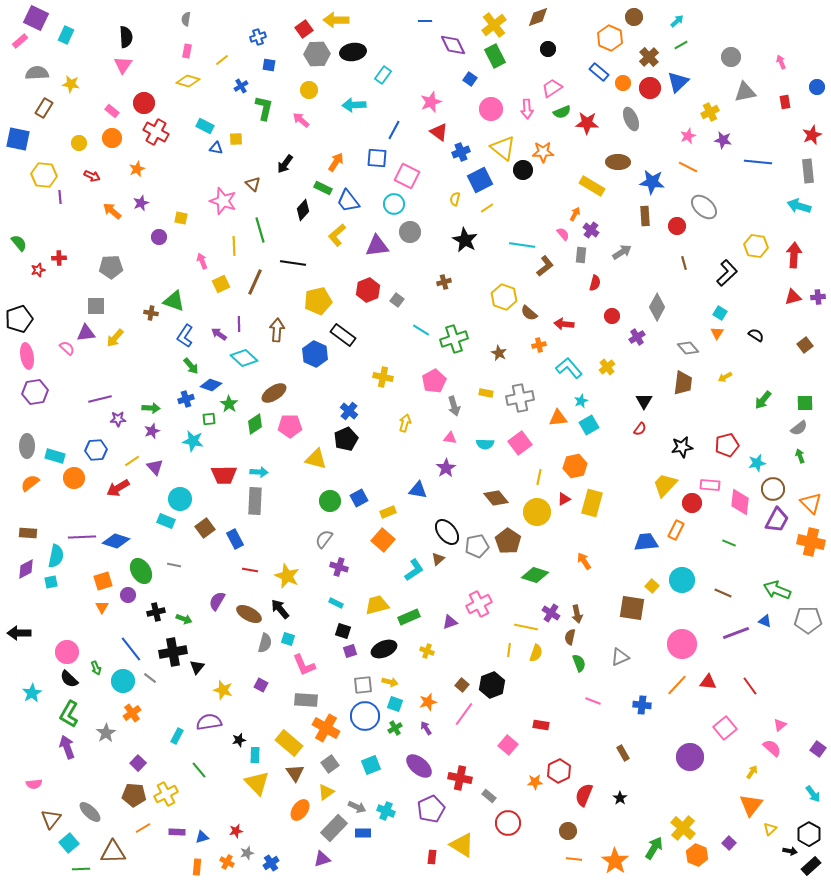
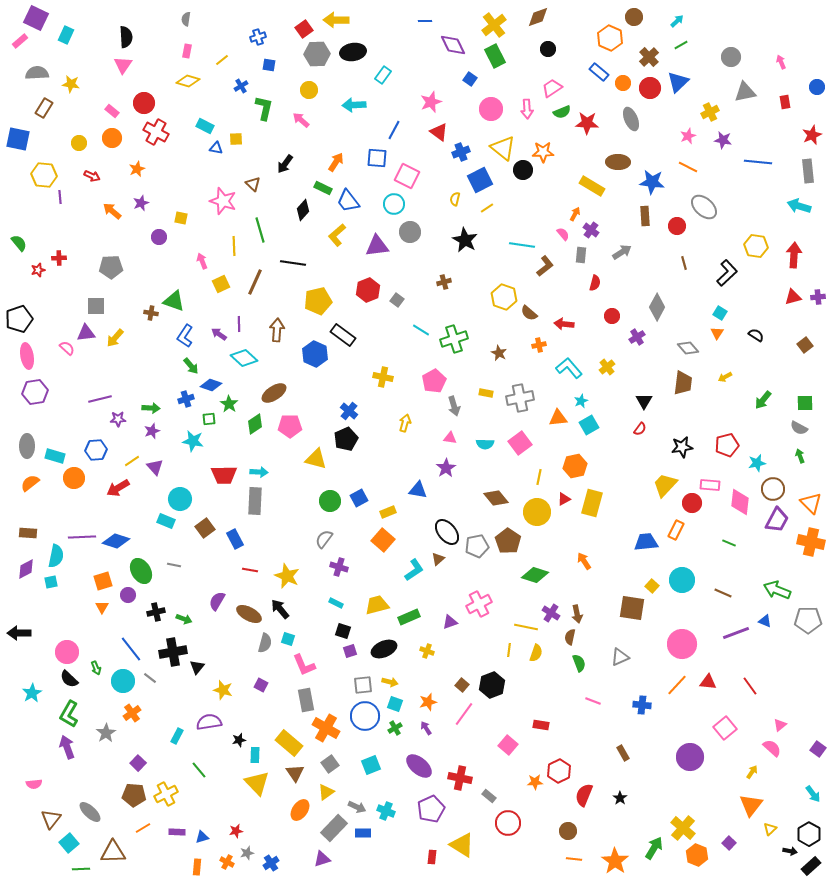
gray semicircle at (799, 428): rotated 66 degrees clockwise
gray rectangle at (306, 700): rotated 75 degrees clockwise
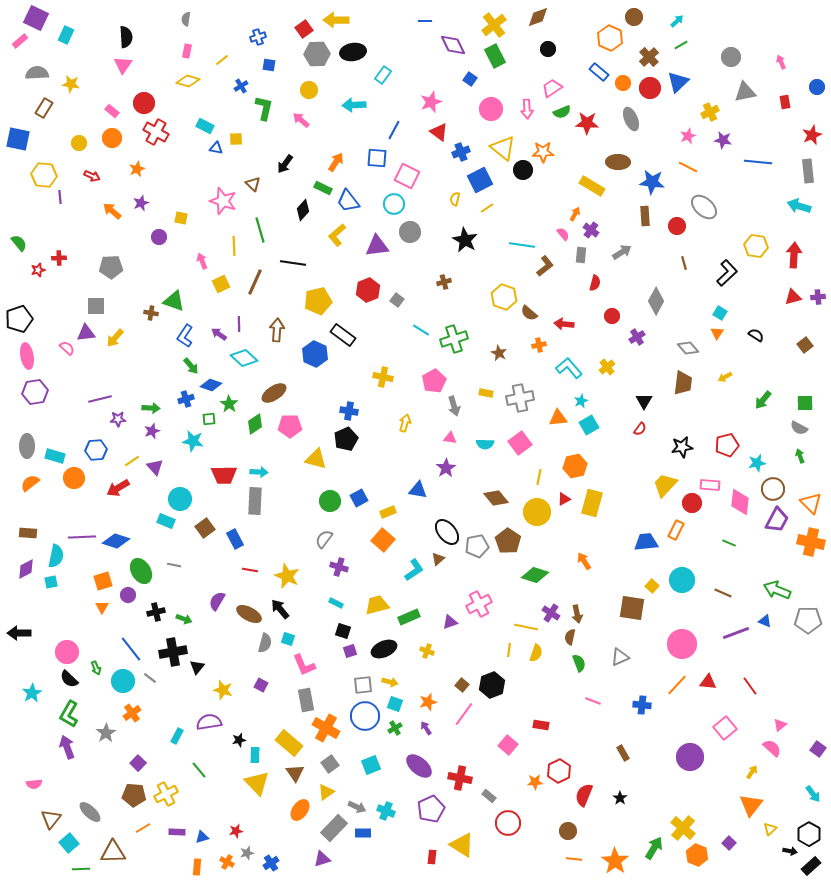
gray diamond at (657, 307): moved 1 px left, 6 px up
blue cross at (349, 411): rotated 30 degrees counterclockwise
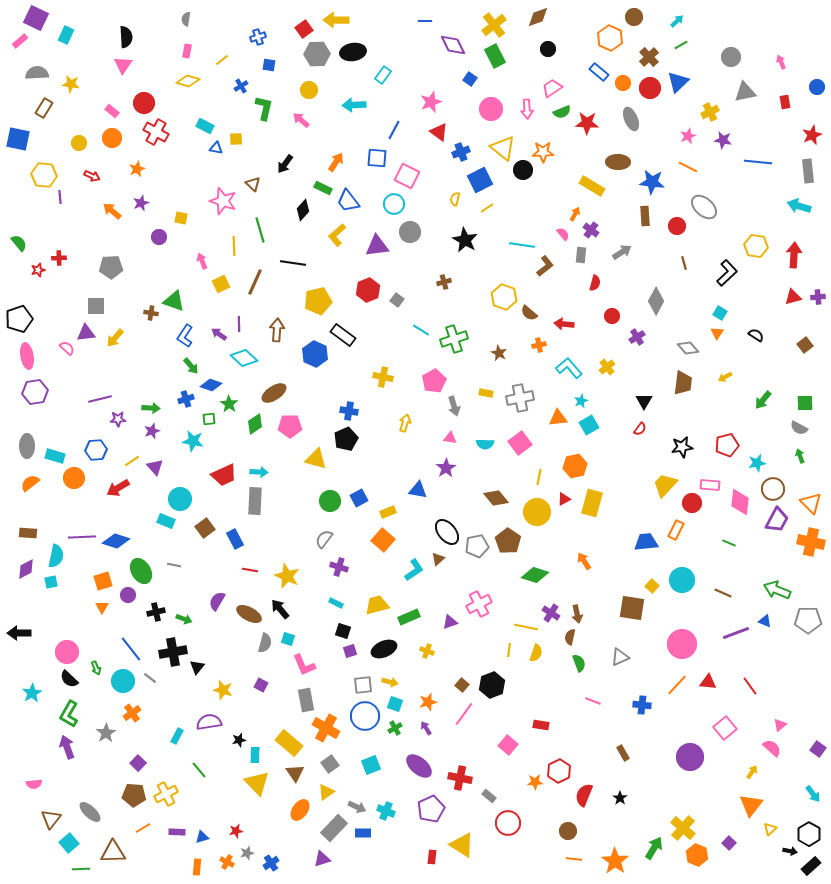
red trapezoid at (224, 475): rotated 24 degrees counterclockwise
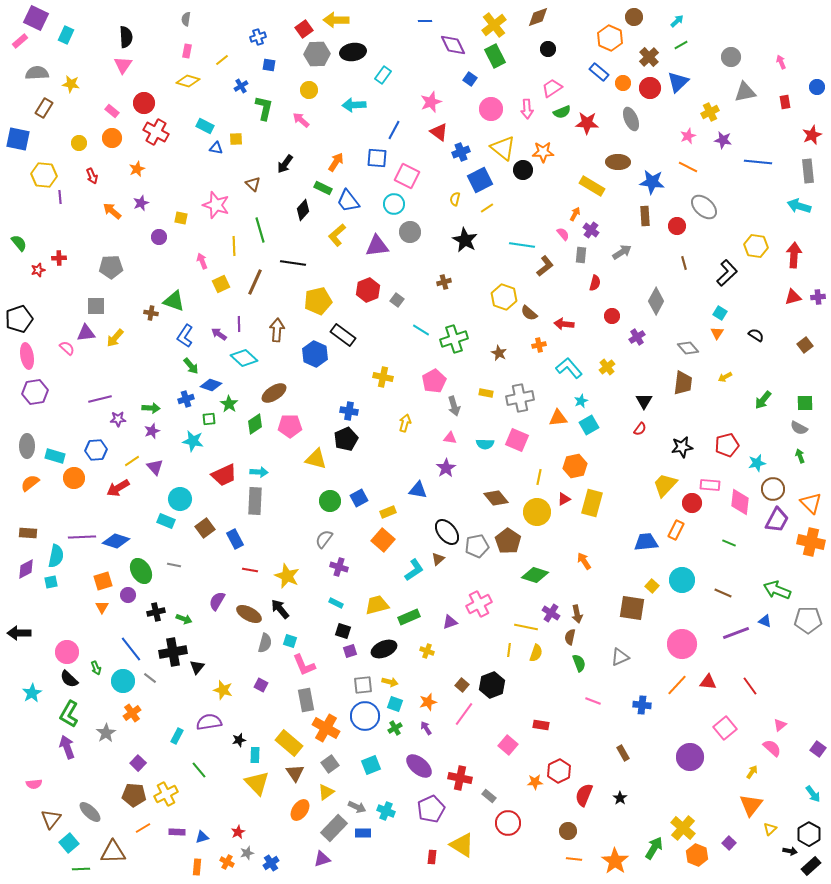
red arrow at (92, 176): rotated 42 degrees clockwise
pink star at (223, 201): moved 7 px left, 4 px down
pink square at (520, 443): moved 3 px left, 3 px up; rotated 30 degrees counterclockwise
cyan square at (288, 639): moved 2 px right, 2 px down
red star at (236, 831): moved 2 px right, 1 px down; rotated 16 degrees counterclockwise
